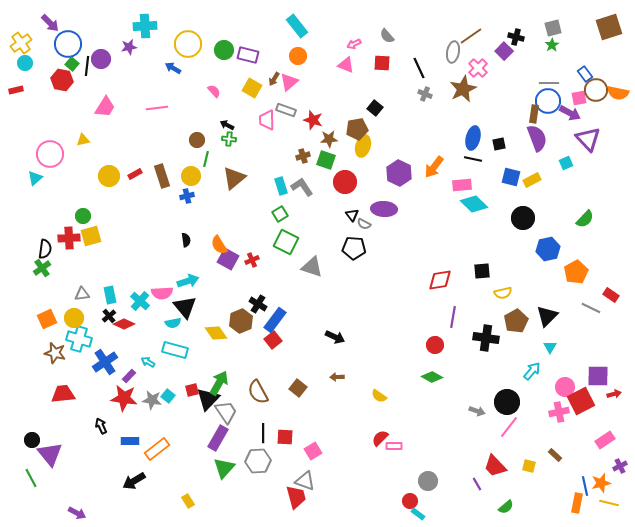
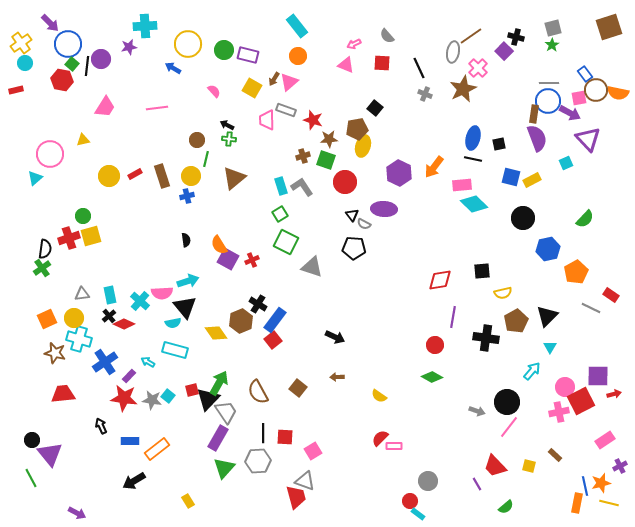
red cross at (69, 238): rotated 15 degrees counterclockwise
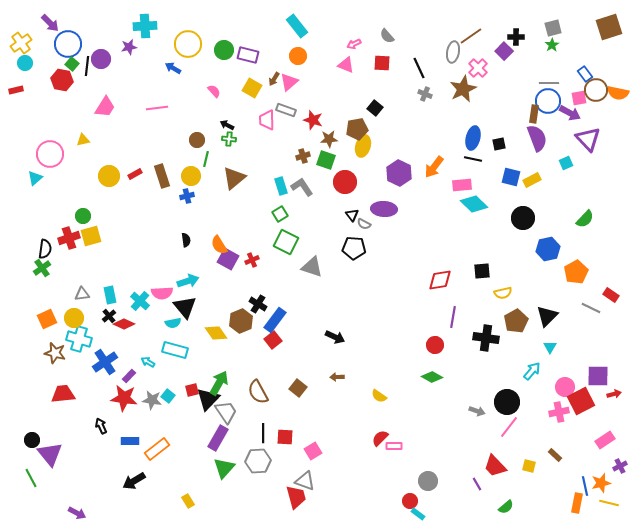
black cross at (516, 37): rotated 14 degrees counterclockwise
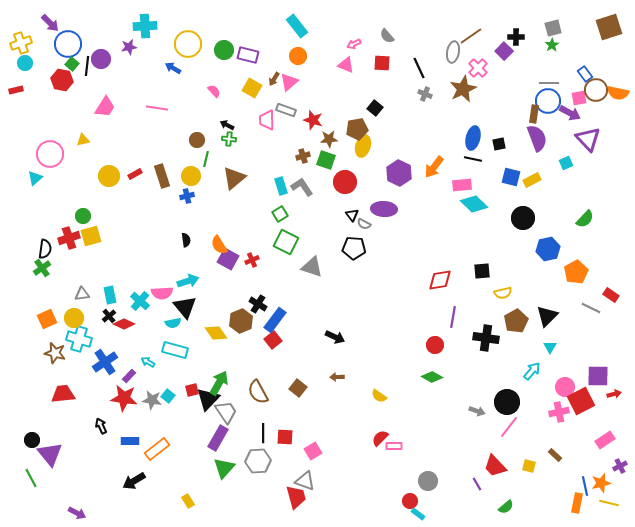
yellow cross at (21, 43): rotated 15 degrees clockwise
pink line at (157, 108): rotated 15 degrees clockwise
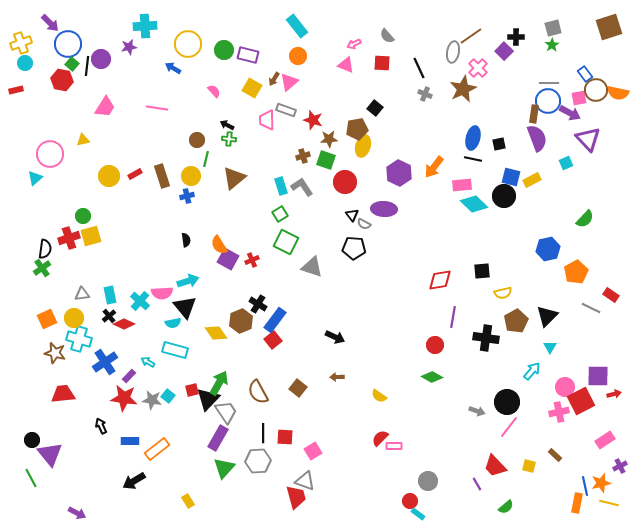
black circle at (523, 218): moved 19 px left, 22 px up
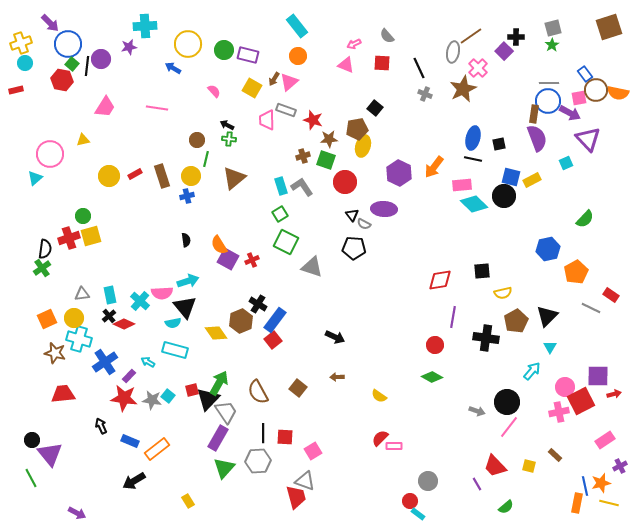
blue rectangle at (130, 441): rotated 24 degrees clockwise
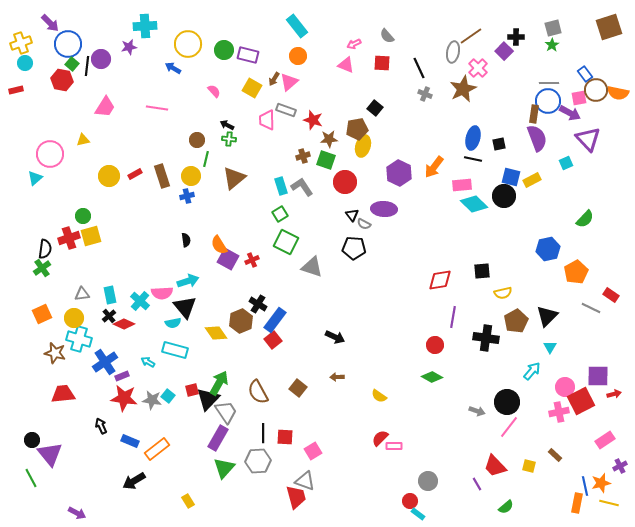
orange square at (47, 319): moved 5 px left, 5 px up
purple rectangle at (129, 376): moved 7 px left; rotated 24 degrees clockwise
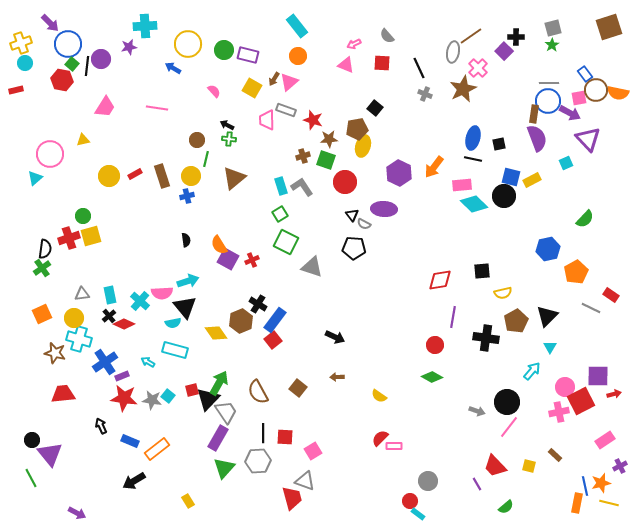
red trapezoid at (296, 497): moved 4 px left, 1 px down
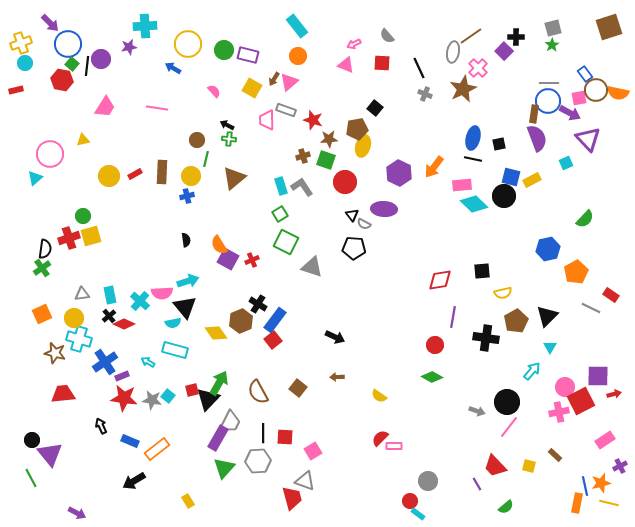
brown rectangle at (162, 176): moved 4 px up; rotated 20 degrees clockwise
gray trapezoid at (226, 412): moved 4 px right, 10 px down; rotated 60 degrees clockwise
